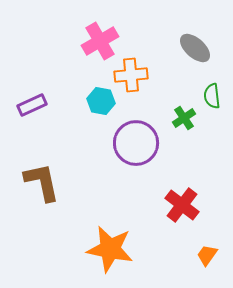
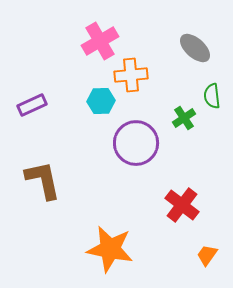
cyan hexagon: rotated 12 degrees counterclockwise
brown L-shape: moved 1 px right, 2 px up
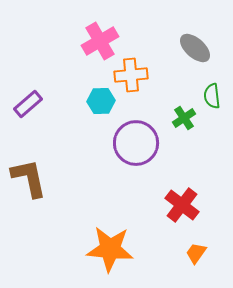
purple rectangle: moved 4 px left, 1 px up; rotated 16 degrees counterclockwise
brown L-shape: moved 14 px left, 2 px up
orange star: rotated 6 degrees counterclockwise
orange trapezoid: moved 11 px left, 2 px up
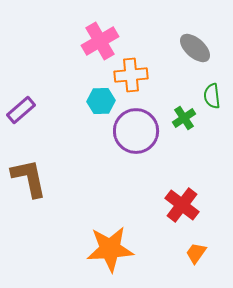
purple rectangle: moved 7 px left, 6 px down
purple circle: moved 12 px up
orange star: rotated 9 degrees counterclockwise
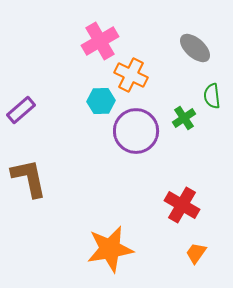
orange cross: rotated 32 degrees clockwise
red cross: rotated 8 degrees counterclockwise
orange star: rotated 6 degrees counterclockwise
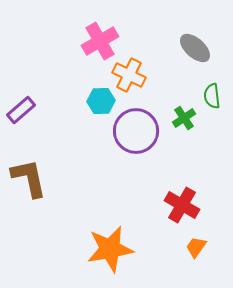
orange cross: moved 2 px left
orange trapezoid: moved 6 px up
